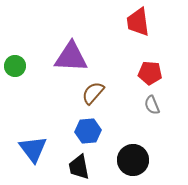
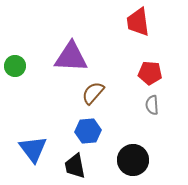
gray semicircle: rotated 18 degrees clockwise
black trapezoid: moved 4 px left, 1 px up
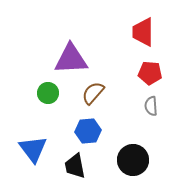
red trapezoid: moved 5 px right, 10 px down; rotated 8 degrees clockwise
purple triangle: moved 2 px down; rotated 6 degrees counterclockwise
green circle: moved 33 px right, 27 px down
gray semicircle: moved 1 px left, 1 px down
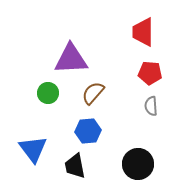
black circle: moved 5 px right, 4 px down
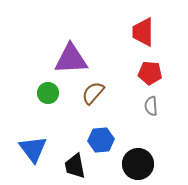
blue hexagon: moved 13 px right, 9 px down
